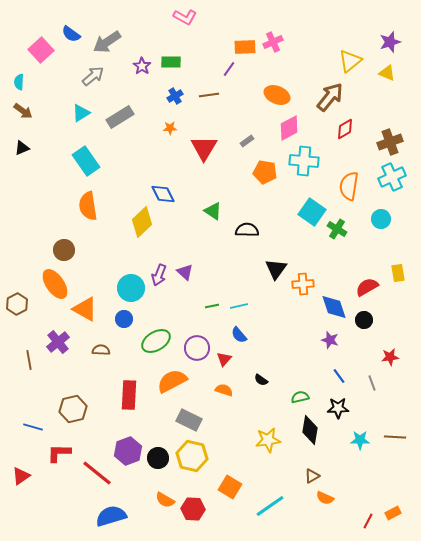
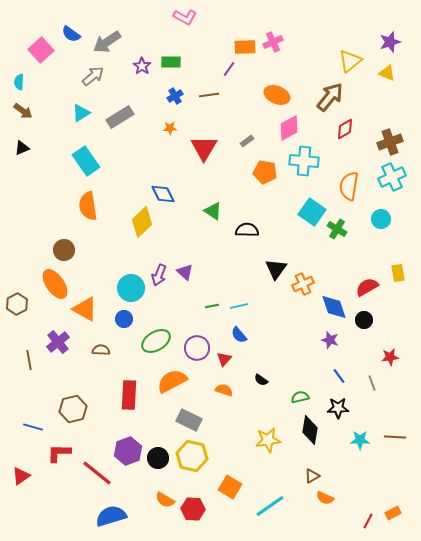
orange cross at (303, 284): rotated 20 degrees counterclockwise
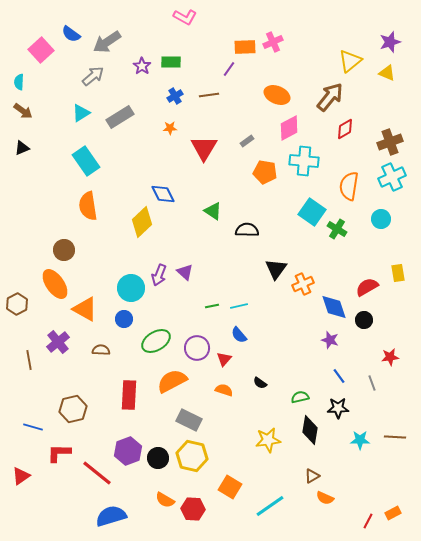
black semicircle at (261, 380): moved 1 px left, 3 px down
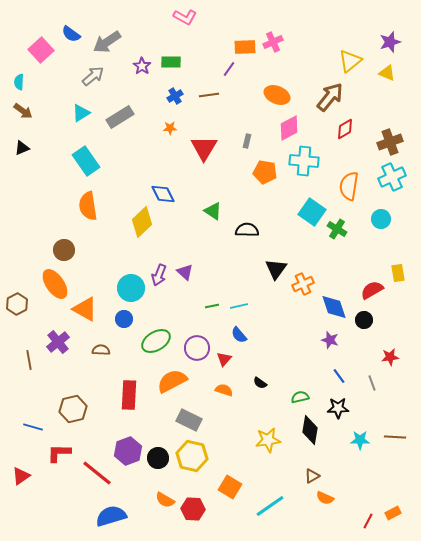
gray rectangle at (247, 141): rotated 40 degrees counterclockwise
red semicircle at (367, 287): moved 5 px right, 3 px down
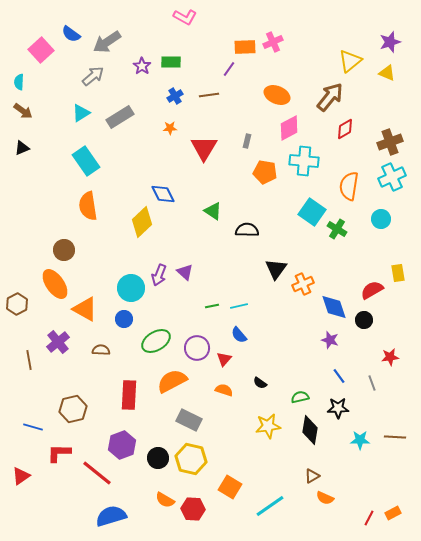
yellow star at (268, 440): moved 14 px up
purple hexagon at (128, 451): moved 6 px left, 6 px up
yellow hexagon at (192, 456): moved 1 px left, 3 px down
red line at (368, 521): moved 1 px right, 3 px up
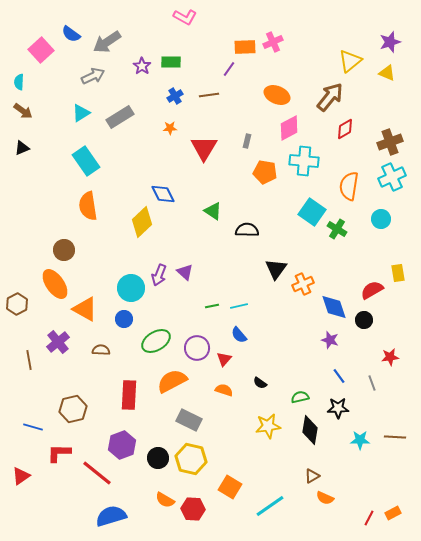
gray arrow at (93, 76): rotated 15 degrees clockwise
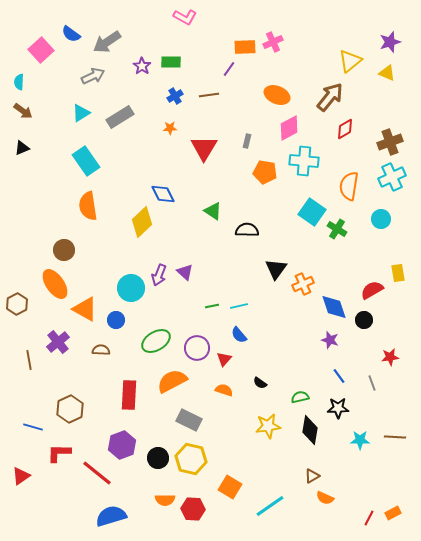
blue circle at (124, 319): moved 8 px left, 1 px down
brown hexagon at (73, 409): moved 3 px left; rotated 12 degrees counterclockwise
orange semicircle at (165, 500): rotated 30 degrees counterclockwise
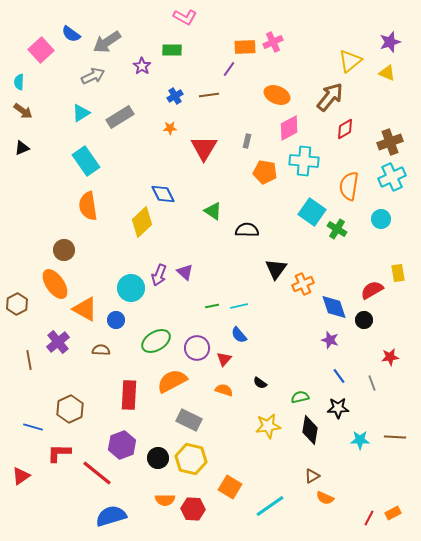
green rectangle at (171, 62): moved 1 px right, 12 px up
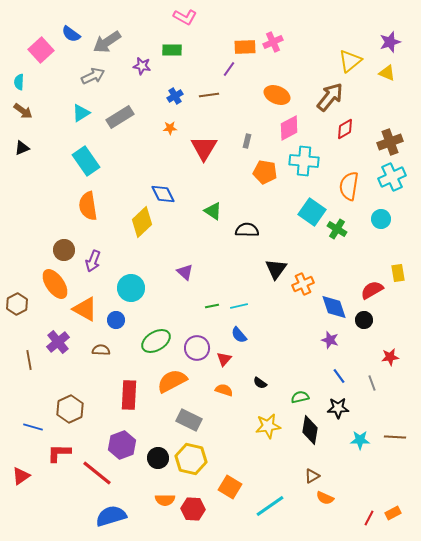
purple star at (142, 66): rotated 24 degrees counterclockwise
purple arrow at (159, 275): moved 66 px left, 14 px up
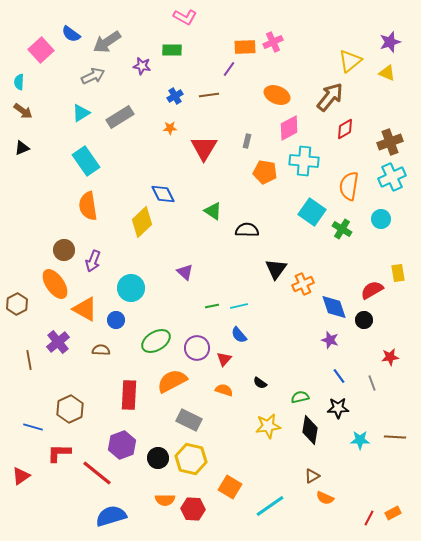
green cross at (337, 229): moved 5 px right
